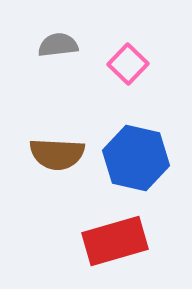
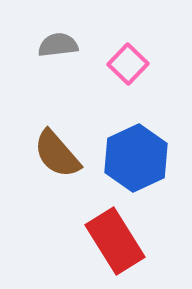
brown semicircle: rotated 46 degrees clockwise
blue hexagon: rotated 22 degrees clockwise
red rectangle: rotated 74 degrees clockwise
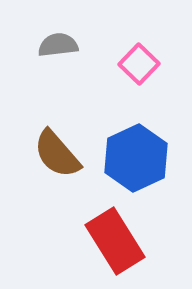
pink square: moved 11 px right
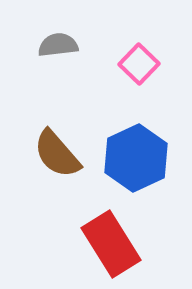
red rectangle: moved 4 px left, 3 px down
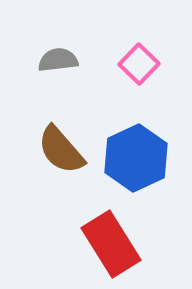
gray semicircle: moved 15 px down
brown semicircle: moved 4 px right, 4 px up
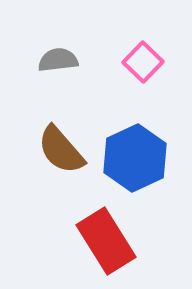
pink square: moved 4 px right, 2 px up
blue hexagon: moved 1 px left
red rectangle: moved 5 px left, 3 px up
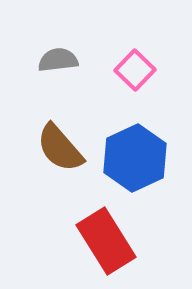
pink square: moved 8 px left, 8 px down
brown semicircle: moved 1 px left, 2 px up
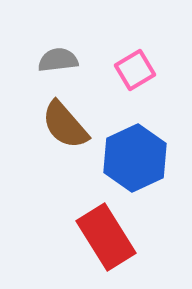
pink square: rotated 15 degrees clockwise
brown semicircle: moved 5 px right, 23 px up
red rectangle: moved 4 px up
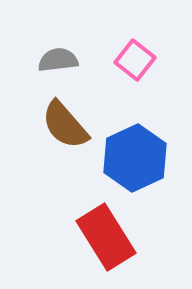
pink square: moved 10 px up; rotated 21 degrees counterclockwise
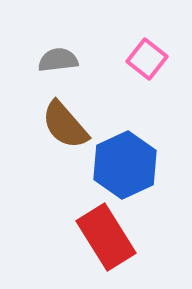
pink square: moved 12 px right, 1 px up
blue hexagon: moved 10 px left, 7 px down
